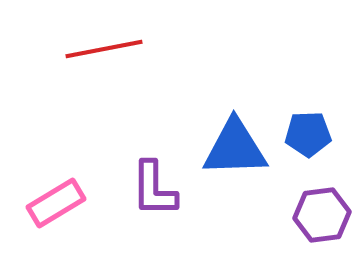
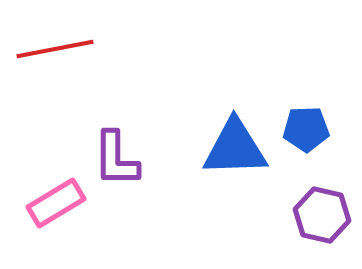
red line: moved 49 px left
blue pentagon: moved 2 px left, 5 px up
purple L-shape: moved 38 px left, 30 px up
purple hexagon: rotated 20 degrees clockwise
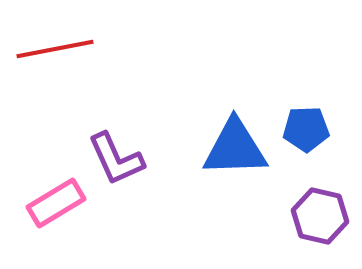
purple L-shape: rotated 24 degrees counterclockwise
purple hexagon: moved 2 px left, 1 px down
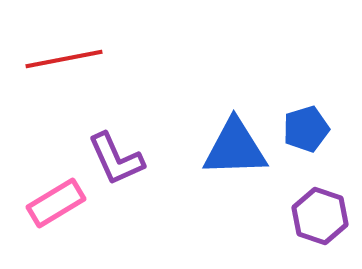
red line: moved 9 px right, 10 px down
blue pentagon: rotated 15 degrees counterclockwise
purple hexagon: rotated 6 degrees clockwise
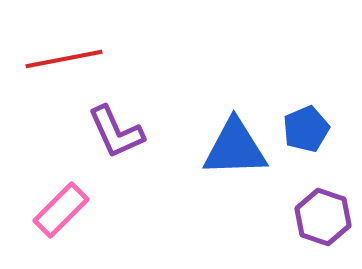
blue pentagon: rotated 6 degrees counterclockwise
purple L-shape: moved 27 px up
pink rectangle: moved 5 px right, 7 px down; rotated 14 degrees counterclockwise
purple hexagon: moved 3 px right, 1 px down
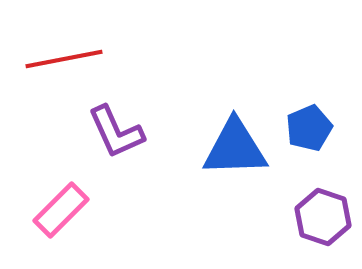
blue pentagon: moved 3 px right, 1 px up
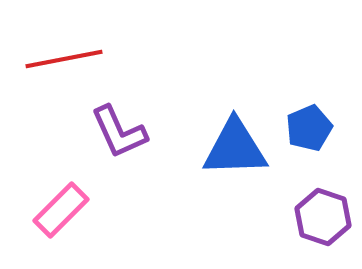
purple L-shape: moved 3 px right
